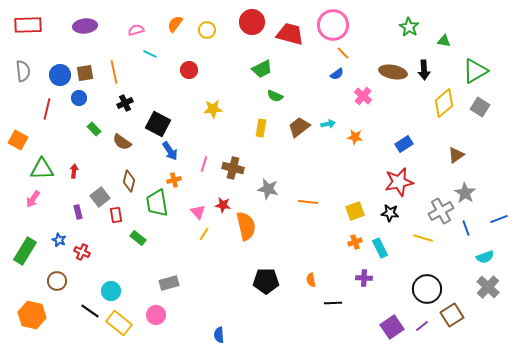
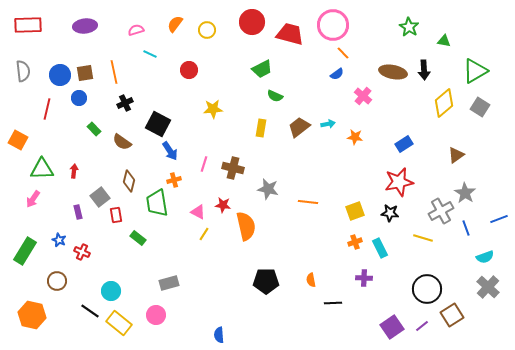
pink triangle at (198, 212): rotated 21 degrees counterclockwise
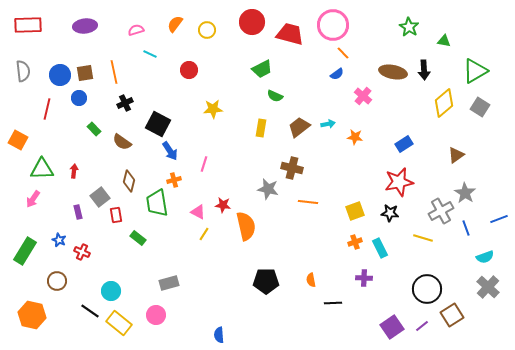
brown cross at (233, 168): moved 59 px right
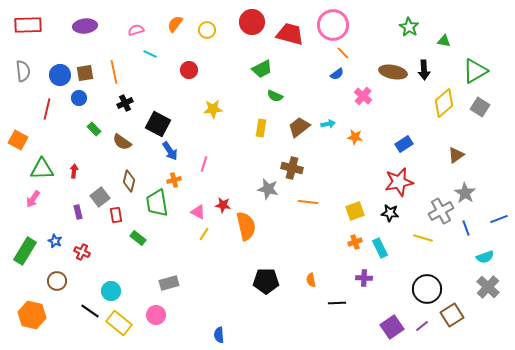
blue star at (59, 240): moved 4 px left, 1 px down
black line at (333, 303): moved 4 px right
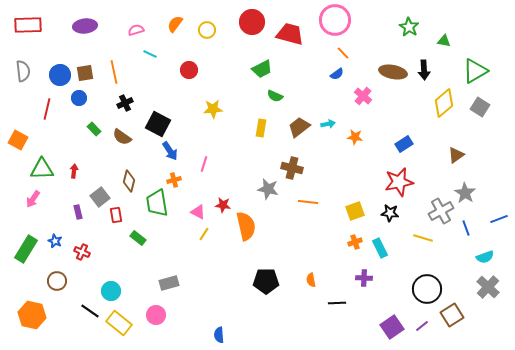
pink circle at (333, 25): moved 2 px right, 5 px up
brown semicircle at (122, 142): moved 5 px up
green rectangle at (25, 251): moved 1 px right, 2 px up
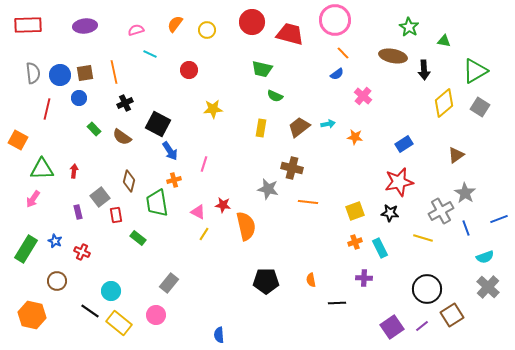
green trapezoid at (262, 69): rotated 40 degrees clockwise
gray semicircle at (23, 71): moved 10 px right, 2 px down
brown ellipse at (393, 72): moved 16 px up
gray rectangle at (169, 283): rotated 36 degrees counterclockwise
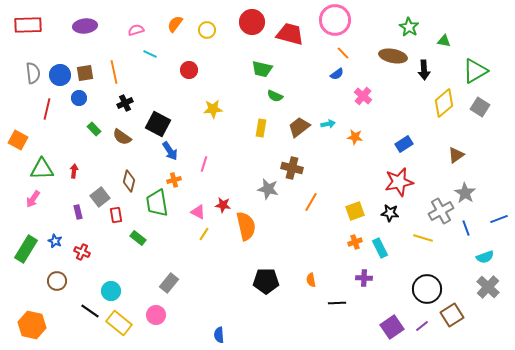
orange line at (308, 202): moved 3 px right; rotated 66 degrees counterclockwise
orange hexagon at (32, 315): moved 10 px down
